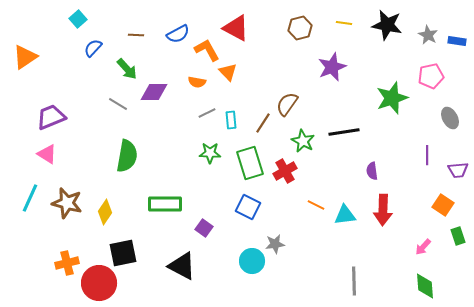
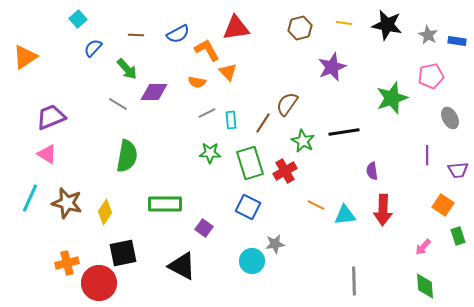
red triangle at (236, 28): rotated 36 degrees counterclockwise
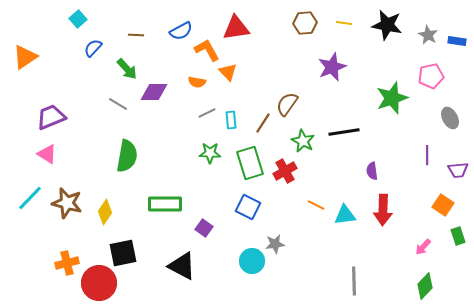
brown hexagon at (300, 28): moved 5 px right, 5 px up; rotated 10 degrees clockwise
blue semicircle at (178, 34): moved 3 px right, 3 px up
cyan line at (30, 198): rotated 20 degrees clockwise
green diamond at (425, 286): rotated 48 degrees clockwise
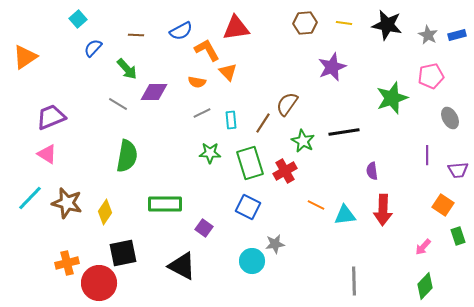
blue rectangle at (457, 41): moved 6 px up; rotated 24 degrees counterclockwise
gray line at (207, 113): moved 5 px left
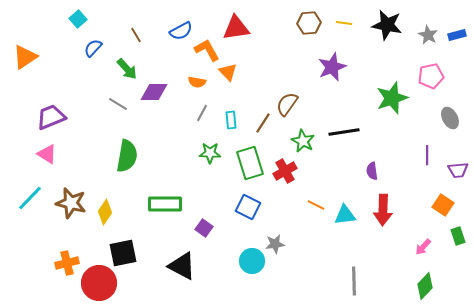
brown hexagon at (305, 23): moved 4 px right
brown line at (136, 35): rotated 56 degrees clockwise
gray line at (202, 113): rotated 36 degrees counterclockwise
brown star at (67, 203): moved 4 px right
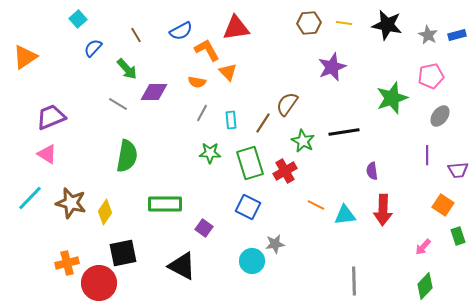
gray ellipse at (450, 118): moved 10 px left, 2 px up; rotated 65 degrees clockwise
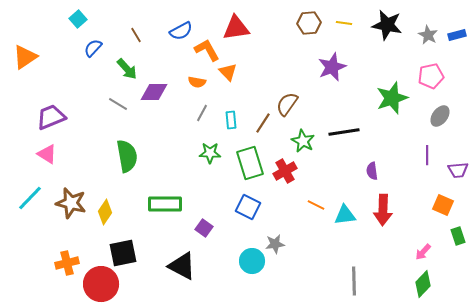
green semicircle at (127, 156): rotated 20 degrees counterclockwise
orange square at (443, 205): rotated 10 degrees counterclockwise
pink arrow at (423, 247): moved 5 px down
red circle at (99, 283): moved 2 px right, 1 px down
green diamond at (425, 286): moved 2 px left, 2 px up
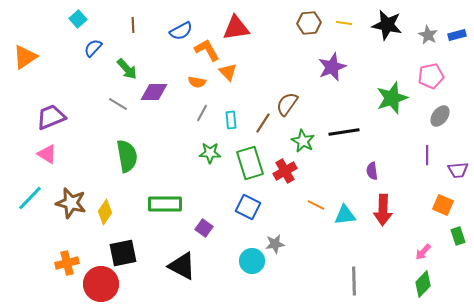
brown line at (136, 35): moved 3 px left, 10 px up; rotated 28 degrees clockwise
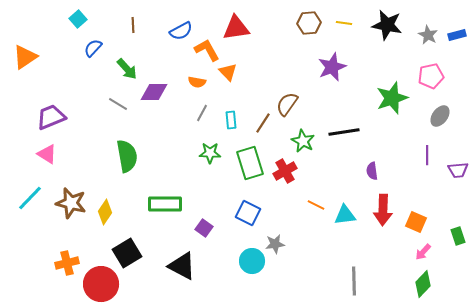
orange square at (443, 205): moved 27 px left, 17 px down
blue square at (248, 207): moved 6 px down
black square at (123, 253): moved 4 px right; rotated 20 degrees counterclockwise
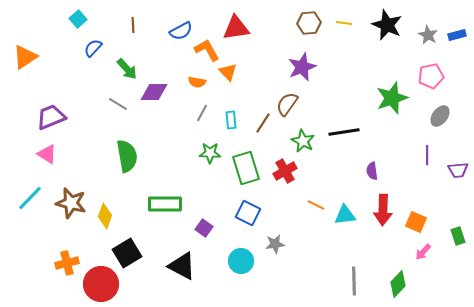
black star at (387, 25): rotated 12 degrees clockwise
purple star at (332, 67): moved 30 px left
green rectangle at (250, 163): moved 4 px left, 5 px down
yellow diamond at (105, 212): moved 4 px down; rotated 15 degrees counterclockwise
cyan circle at (252, 261): moved 11 px left
green diamond at (423, 284): moved 25 px left
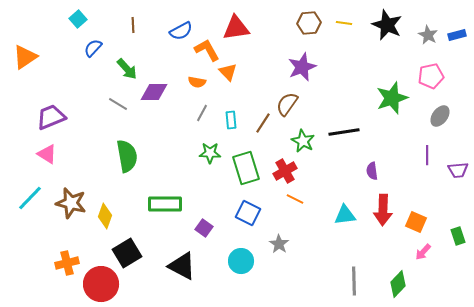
orange line at (316, 205): moved 21 px left, 6 px up
gray star at (275, 244): moved 4 px right; rotated 30 degrees counterclockwise
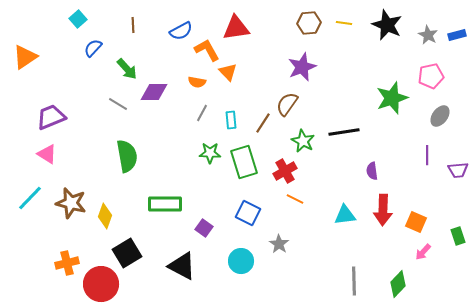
green rectangle at (246, 168): moved 2 px left, 6 px up
